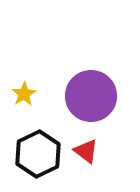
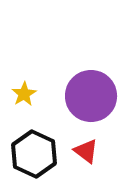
black hexagon: moved 4 px left; rotated 9 degrees counterclockwise
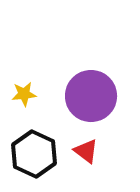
yellow star: rotated 25 degrees clockwise
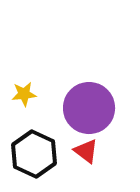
purple circle: moved 2 px left, 12 px down
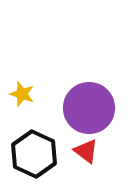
yellow star: moved 2 px left; rotated 25 degrees clockwise
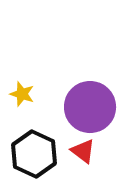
purple circle: moved 1 px right, 1 px up
red triangle: moved 3 px left
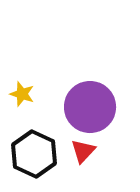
red triangle: rotated 36 degrees clockwise
